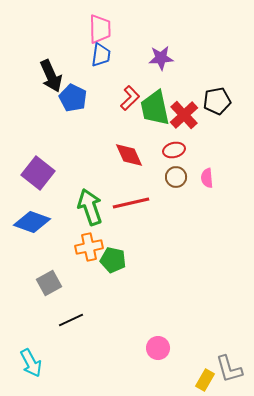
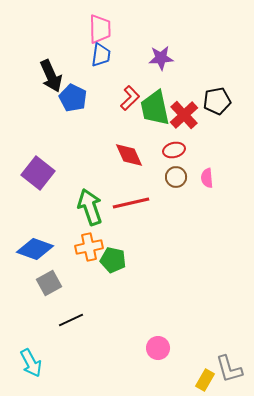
blue diamond: moved 3 px right, 27 px down
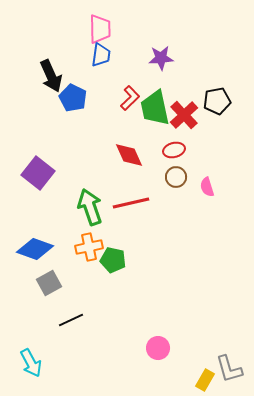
pink semicircle: moved 9 px down; rotated 12 degrees counterclockwise
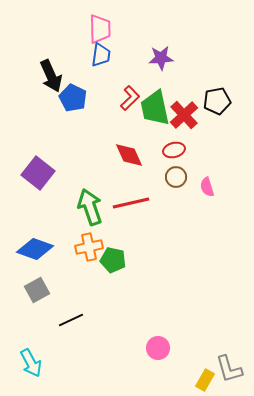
gray square: moved 12 px left, 7 px down
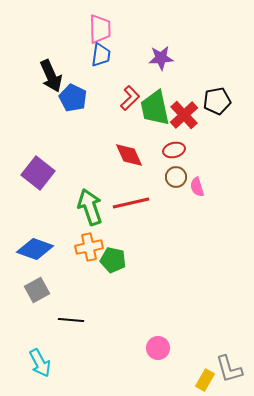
pink semicircle: moved 10 px left
black line: rotated 30 degrees clockwise
cyan arrow: moved 9 px right
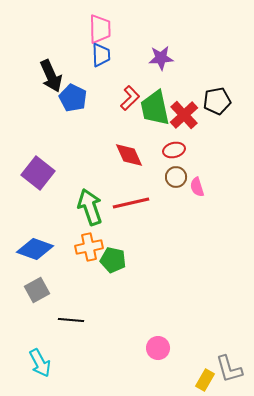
blue trapezoid: rotated 10 degrees counterclockwise
